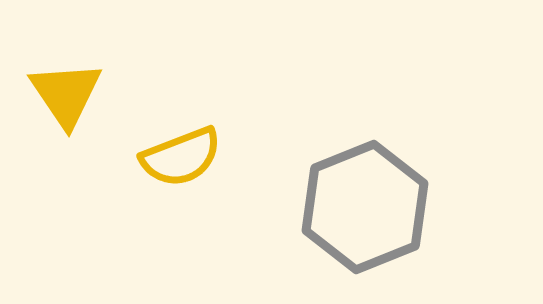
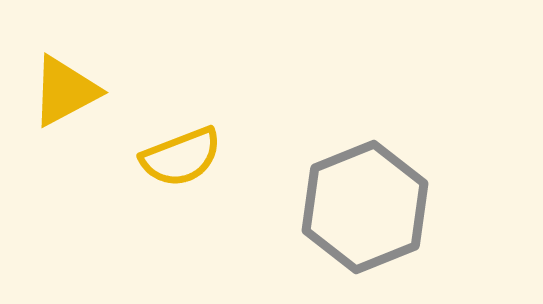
yellow triangle: moved 1 px left, 3 px up; rotated 36 degrees clockwise
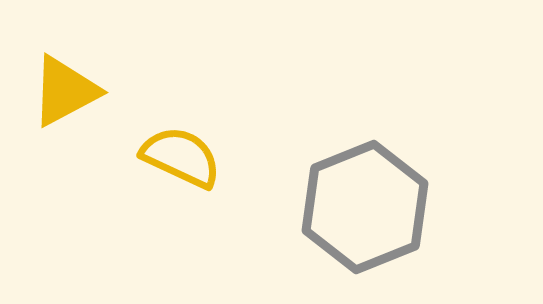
yellow semicircle: rotated 134 degrees counterclockwise
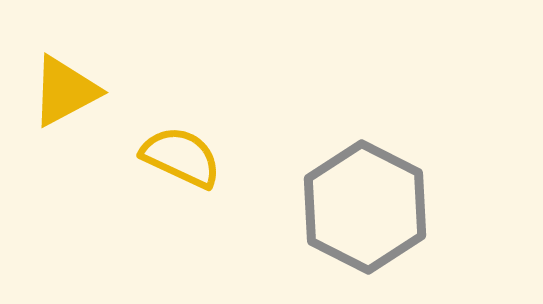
gray hexagon: rotated 11 degrees counterclockwise
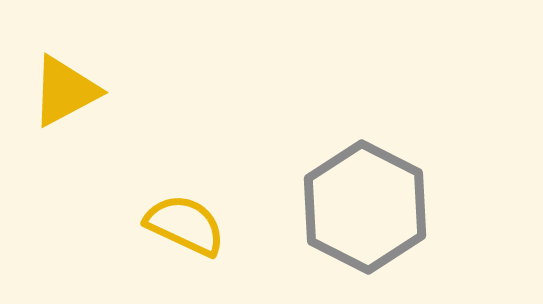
yellow semicircle: moved 4 px right, 68 px down
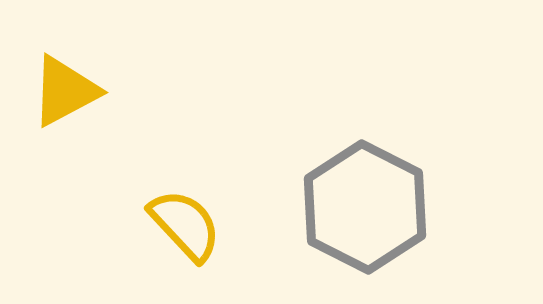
yellow semicircle: rotated 22 degrees clockwise
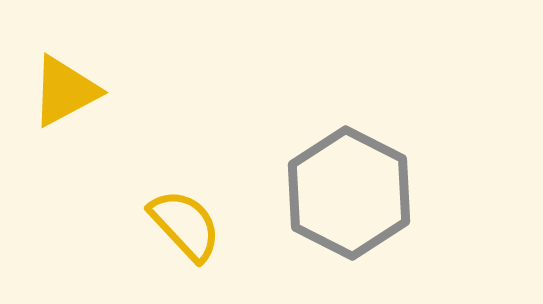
gray hexagon: moved 16 px left, 14 px up
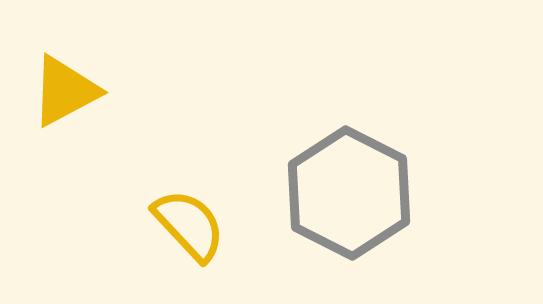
yellow semicircle: moved 4 px right
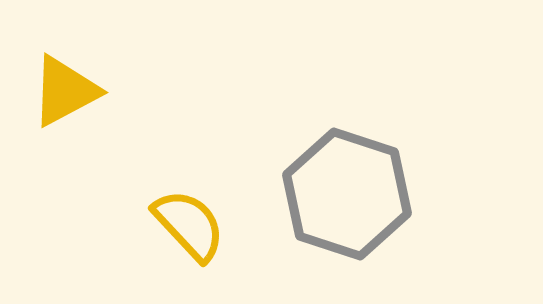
gray hexagon: moved 2 px left, 1 px down; rotated 9 degrees counterclockwise
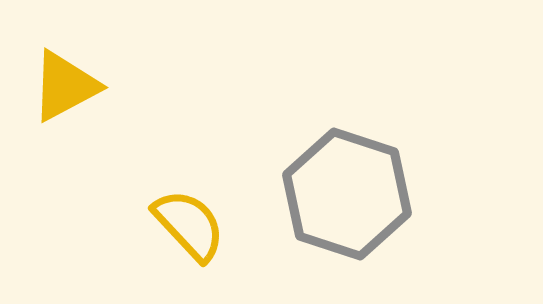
yellow triangle: moved 5 px up
